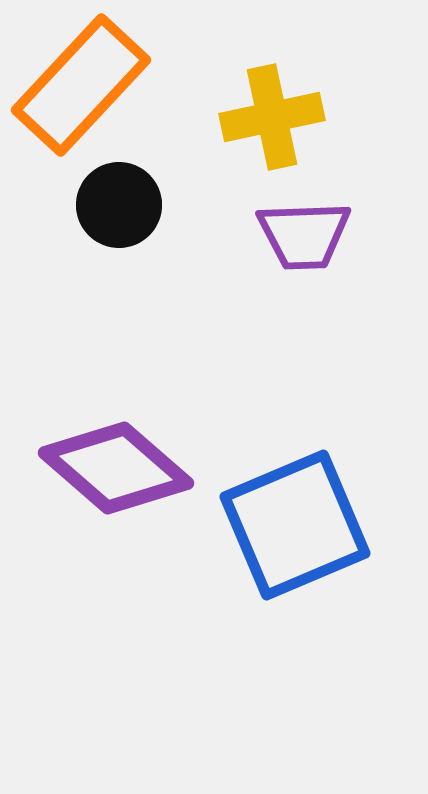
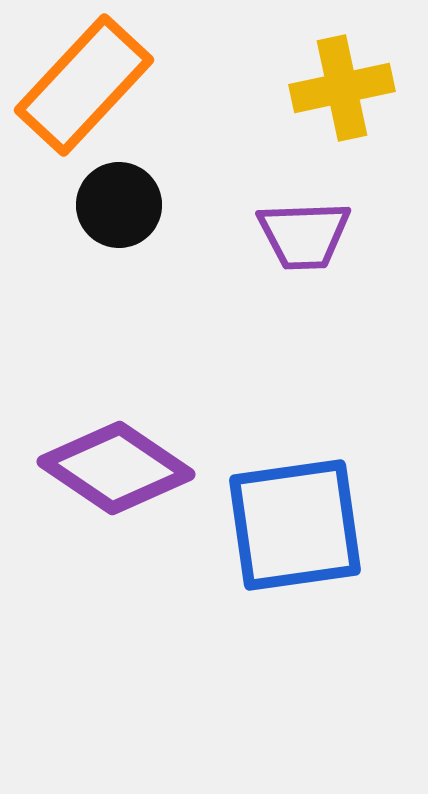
orange rectangle: moved 3 px right
yellow cross: moved 70 px right, 29 px up
purple diamond: rotated 7 degrees counterclockwise
blue square: rotated 15 degrees clockwise
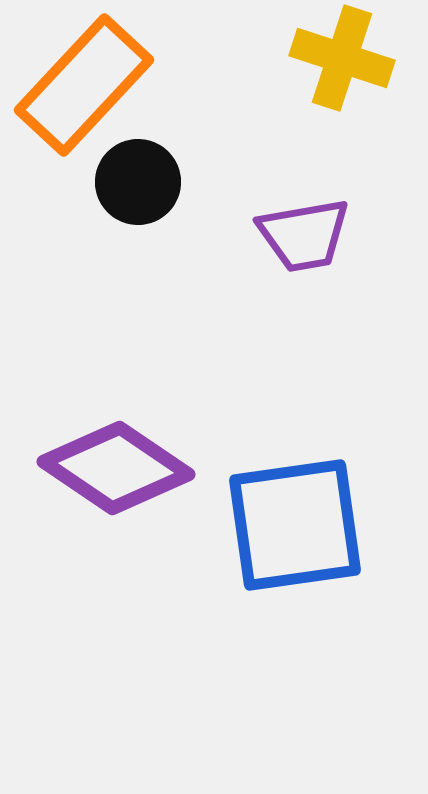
yellow cross: moved 30 px up; rotated 30 degrees clockwise
black circle: moved 19 px right, 23 px up
purple trapezoid: rotated 8 degrees counterclockwise
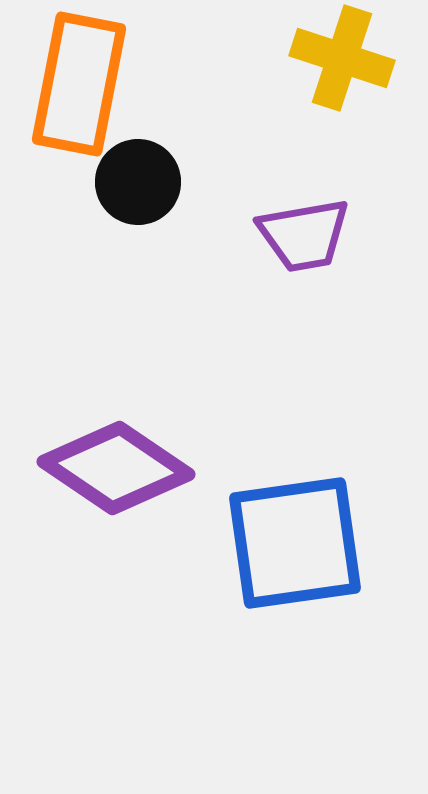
orange rectangle: moved 5 px left, 1 px up; rotated 32 degrees counterclockwise
blue square: moved 18 px down
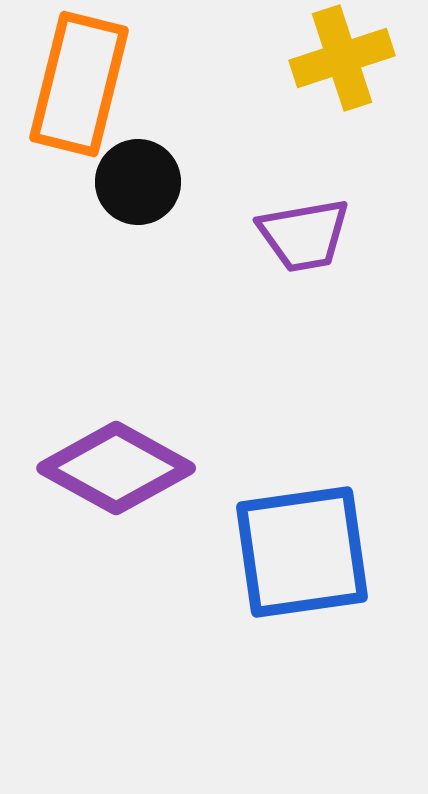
yellow cross: rotated 36 degrees counterclockwise
orange rectangle: rotated 3 degrees clockwise
purple diamond: rotated 5 degrees counterclockwise
blue square: moved 7 px right, 9 px down
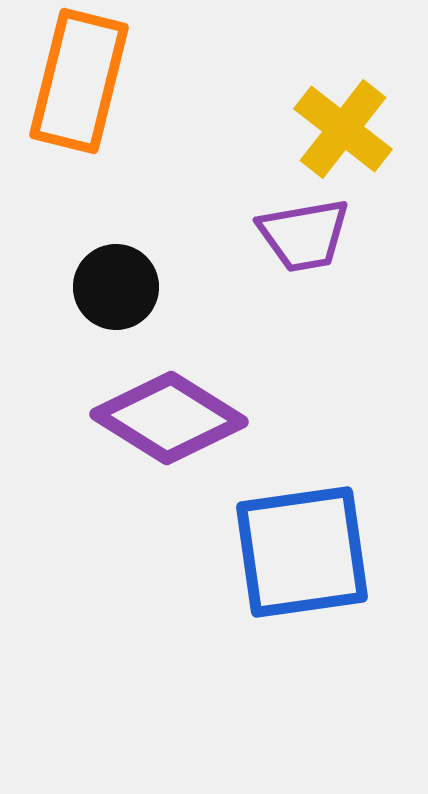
yellow cross: moved 1 px right, 71 px down; rotated 34 degrees counterclockwise
orange rectangle: moved 3 px up
black circle: moved 22 px left, 105 px down
purple diamond: moved 53 px right, 50 px up; rotated 3 degrees clockwise
